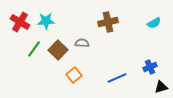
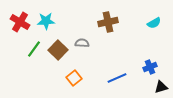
orange square: moved 3 px down
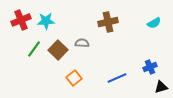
red cross: moved 1 px right, 2 px up; rotated 36 degrees clockwise
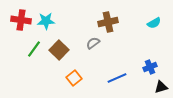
red cross: rotated 30 degrees clockwise
gray semicircle: moved 11 px right; rotated 40 degrees counterclockwise
brown square: moved 1 px right
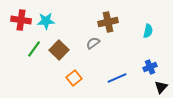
cyan semicircle: moved 6 px left, 8 px down; rotated 48 degrees counterclockwise
black triangle: rotated 32 degrees counterclockwise
